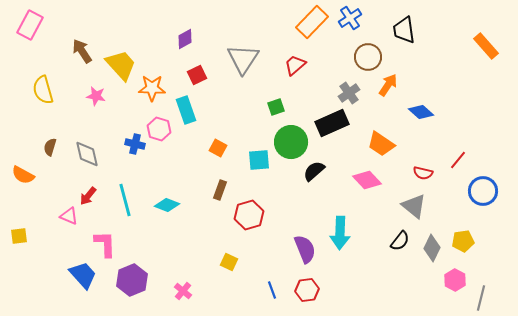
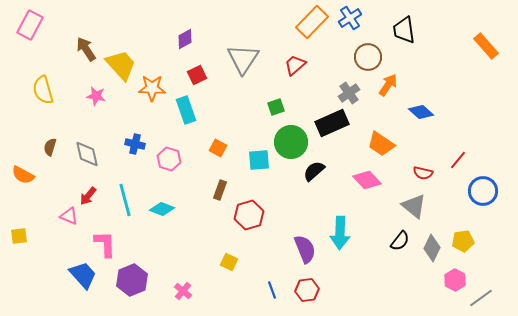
brown arrow at (82, 51): moved 4 px right, 2 px up
pink hexagon at (159, 129): moved 10 px right, 30 px down
cyan diamond at (167, 205): moved 5 px left, 4 px down
gray line at (481, 298): rotated 40 degrees clockwise
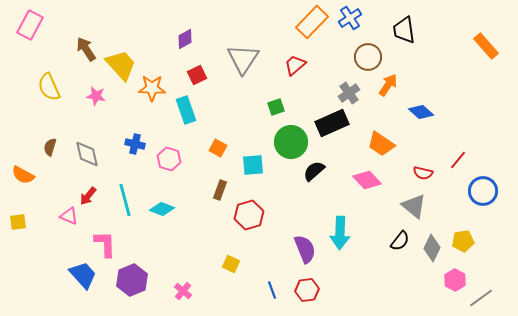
yellow semicircle at (43, 90): moved 6 px right, 3 px up; rotated 8 degrees counterclockwise
cyan square at (259, 160): moved 6 px left, 5 px down
yellow square at (19, 236): moved 1 px left, 14 px up
yellow square at (229, 262): moved 2 px right, 2 px down
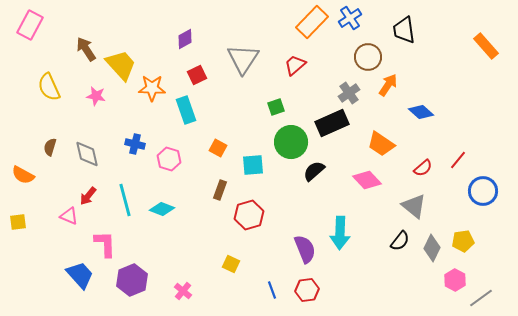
red semicircle at (423, 173): moved 5 px up; rotated 54 degrees counterclockwise
blue trapezoid at (83, 275): moved 3 px left
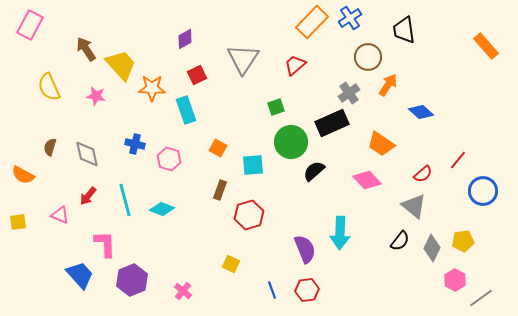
red semicircle at (423, 168): moved 6 px down
pink triangle at (69, 216): moved 9 px left, 1 px up
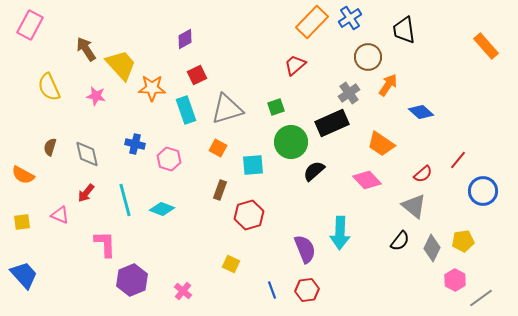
gray triangle at (243, 59): moved 16 px left, 50 px down; rotated 40 degrees clockwise
red arrow at (88, 196): moved 2 px left, 3 px up
yellow square at (18, 222): moved 4 px right
blue trapezoid at (80, 275): moved 56 px left
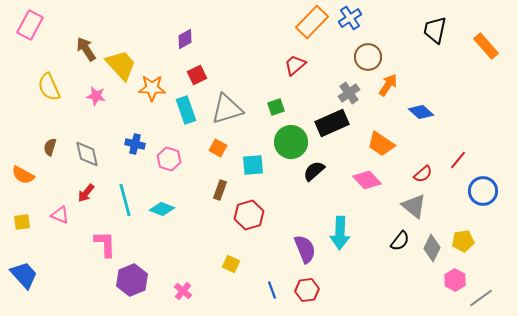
black trapezoid at (404, 30): moved 31 px right; rotated 20 degrees clockwise
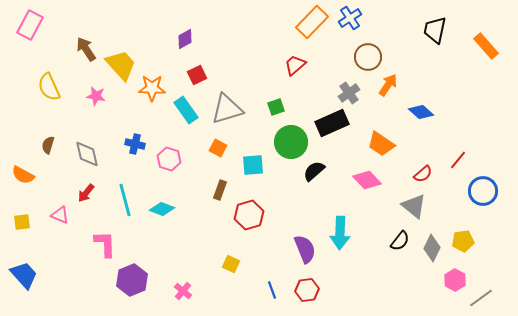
cyan rectangle at (186, 110): rotated 16 degrees counterclockwise
brown semicircle at (50, 147): moved 2 px left, 2 px up
